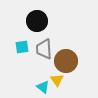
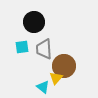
black circle: moved 3 px left, 1 px down
brown circle: moved 2 px left, 5 px down
yellow triangle: moved 1 px left, 2 px up; rotated 16 degrees clockwise
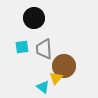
black circle: moved 4 px up
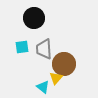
brown circle: moved 2 px up
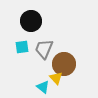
black circle: moved 3 px left, 3 px down
gray trapezoid: rotated 25 degrees clockwise
yellow triangle: rotated 24 degrees counterclockwise
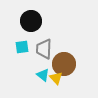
gray trapezoid: rotated 20 degrees counterclockwise
cyan triangle: moved 12 px up
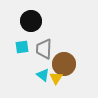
yellow triangle: rotated 16 degrees clockwise
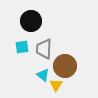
brown circle: moved 1 px right, 2 px down
yellow triangle: moved 7 px down
